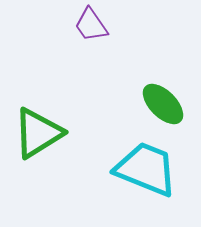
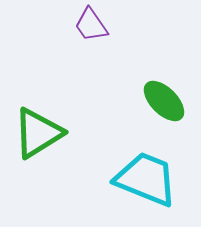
green ellipse: moved 1 px right, 3 px up
cyan trapezoid: moved 10 px down
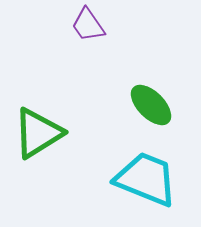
purple trapezoid: moved 3 px left
green ellipse: moved 13 px left, 4 px down
